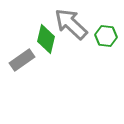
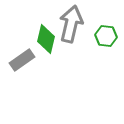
gray arrow: rotated 60 degrees clockwise
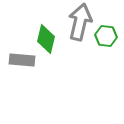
gray arrow: moved 9 px right, 2 px up
gray rectangle: rotated 40 degrees clockwise
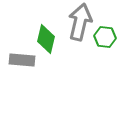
green hexagon: moved 1 px left, 1 px down
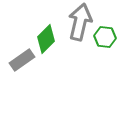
green diamond: rotated 32 degrees clockwise
gray rectangle: rotated 40 degrees counterclockwise
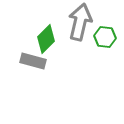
gray rectangle: moved 11 px right, 1 px down; rotated 50 degrees clockwise
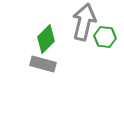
gray arrow: moved 4 px right
gray rectangle: moved 10 px right, 3 px down
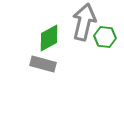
green diamond: moved 3 px right, 1 px up; rotated 16 degrees clockwise
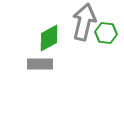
green hexagon: moved 1 px right, 4 px up
gray rectangle: moved 3 px left; rotated 15 degrees counterclockwise
